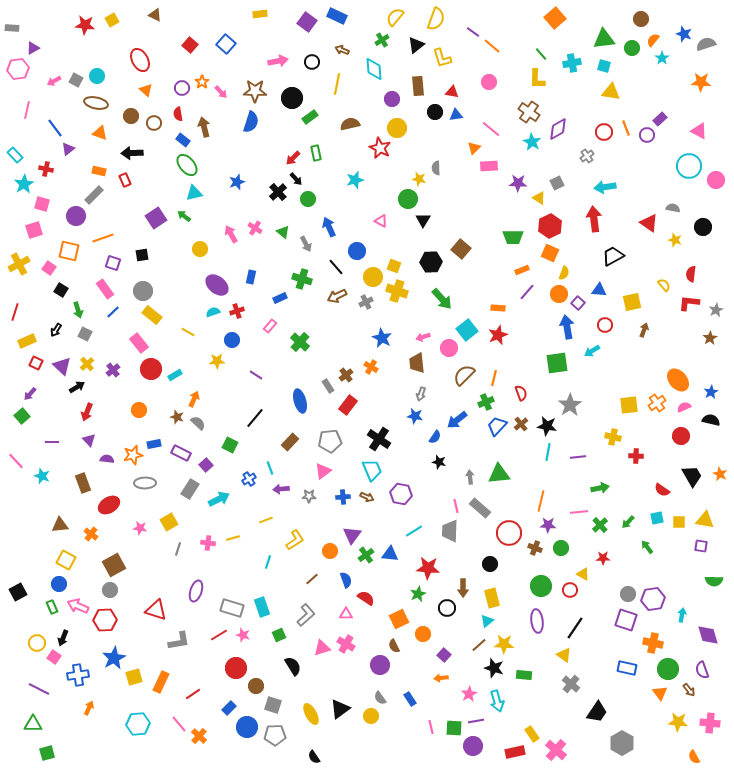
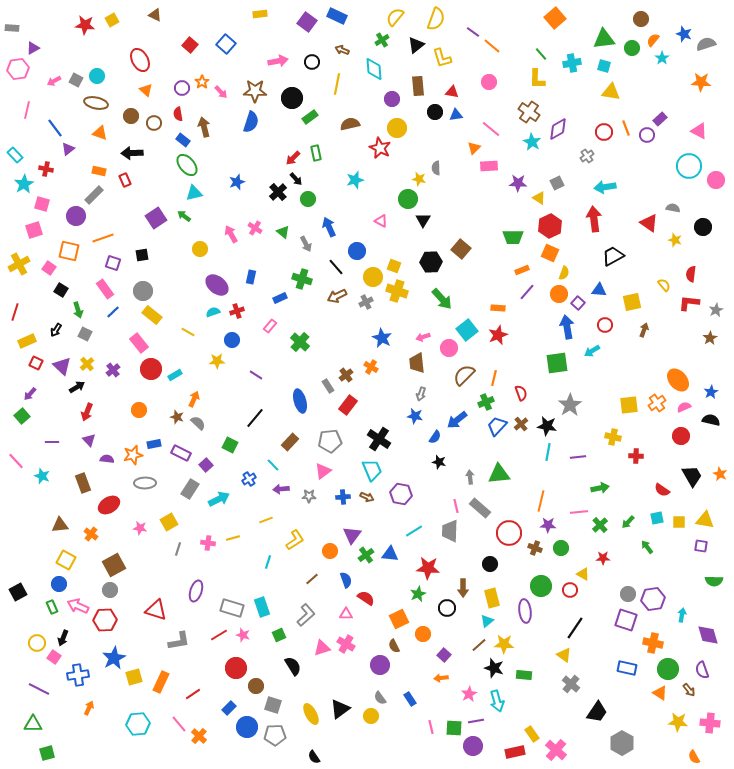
cyan line at (270, 468): moved 3 px right, 3 px up; rotated 24 degrees counterclockwise
purple ellipse at (537, 621): moved 12 px left, 10 px up
orange triangle at (660, 693): rotated 21 degrees counterclockwise
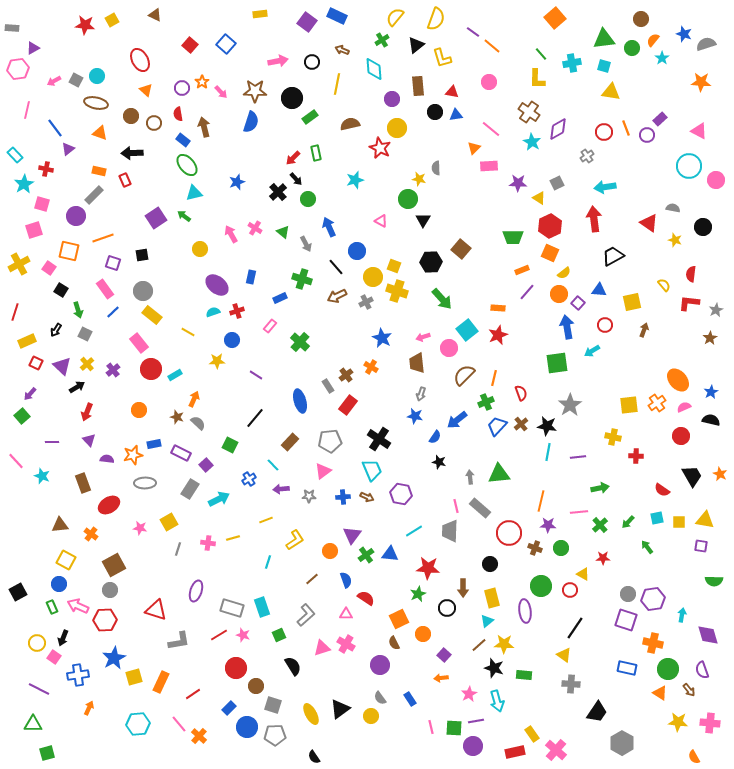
yellow semicircle at (564, 273): rotated 32 degrees clockwise
brown semicircle at (394, 646): moved 3 px up
gray cross at (571, 684): rotated 36 degrees counterclockwise
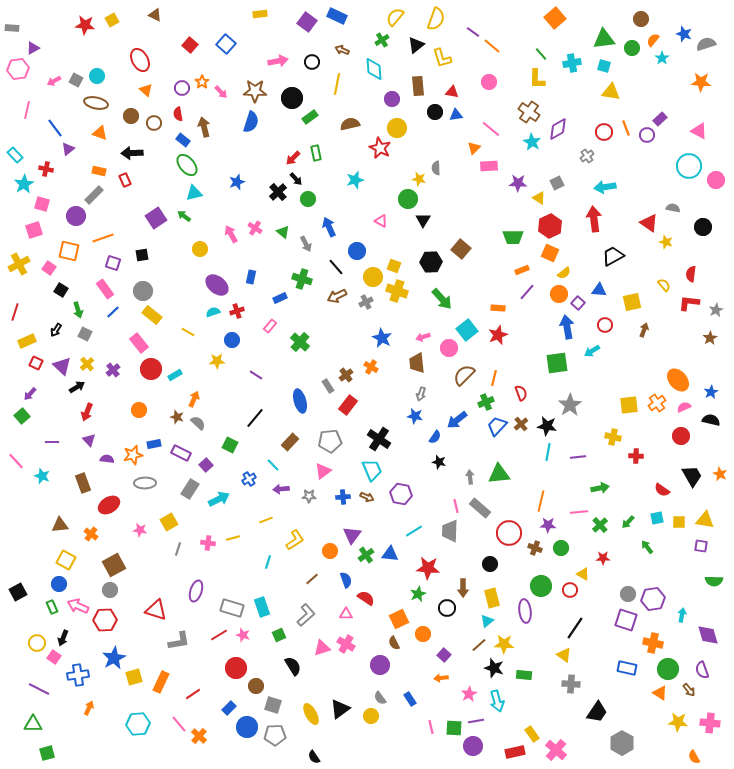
yellow star at (675, 240): moved 9 px left, 2 px down
pink star at (140, 528): moved 2 px down
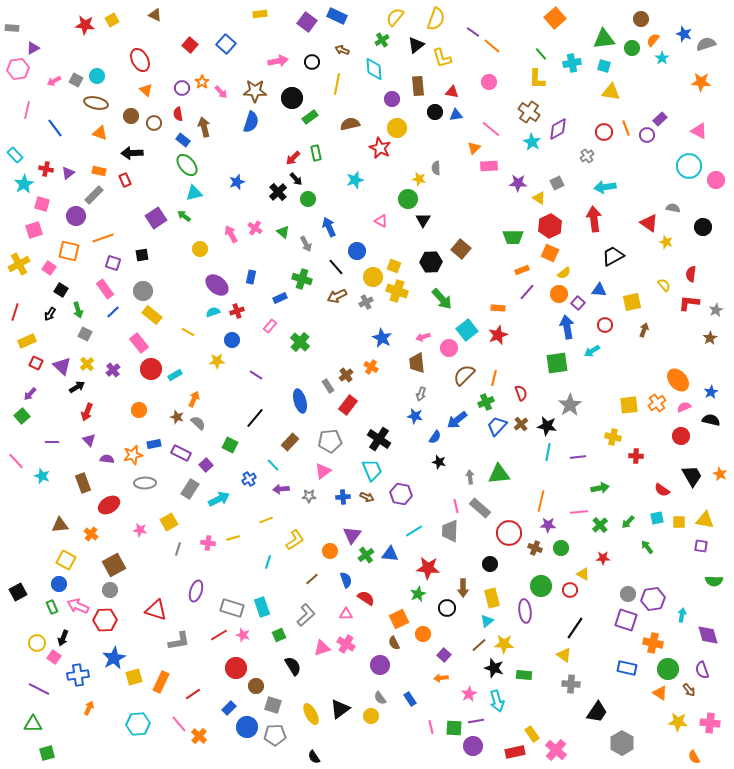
purple triangle at (68, 149): moved 24 px down
black arrow at (56, 330): moved 6 px left, 16 px up
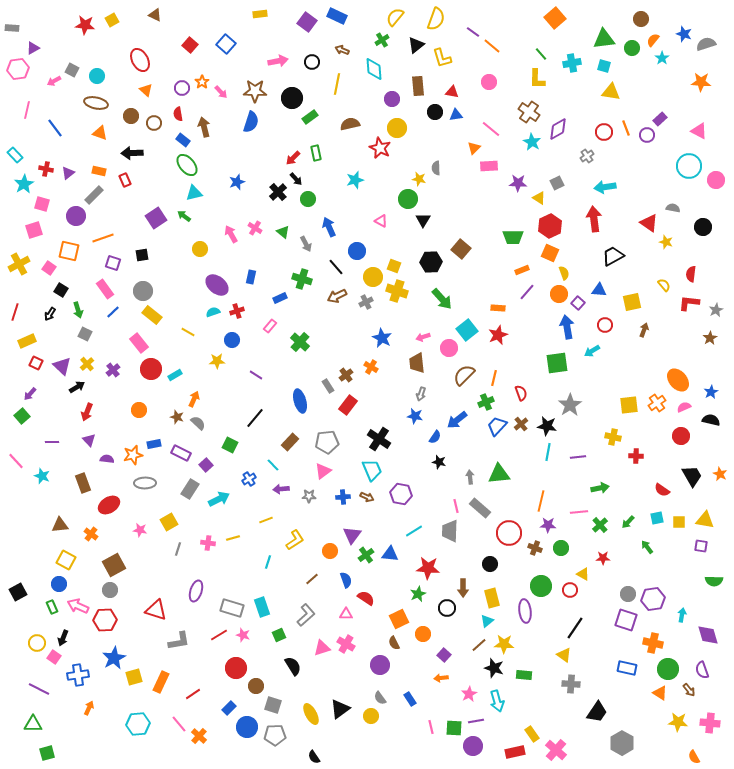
gray square at (76, 80): moved 4 px left, 10 px up
yellow semicircle at (564, 273): rotated 72 degrees counterclockwise
gray pentagon at (330, 441): moved 3 px left, 1 px down
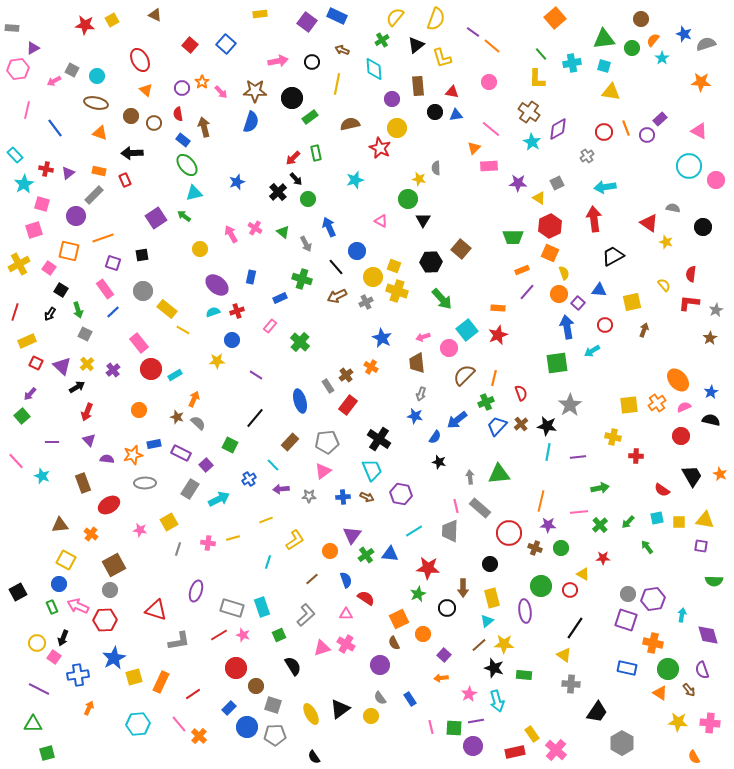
yellow rectangle at (152, 315): moved 15 px right, 6 px up
yellow line at (188, 332): moved 5 px left, 2 px up
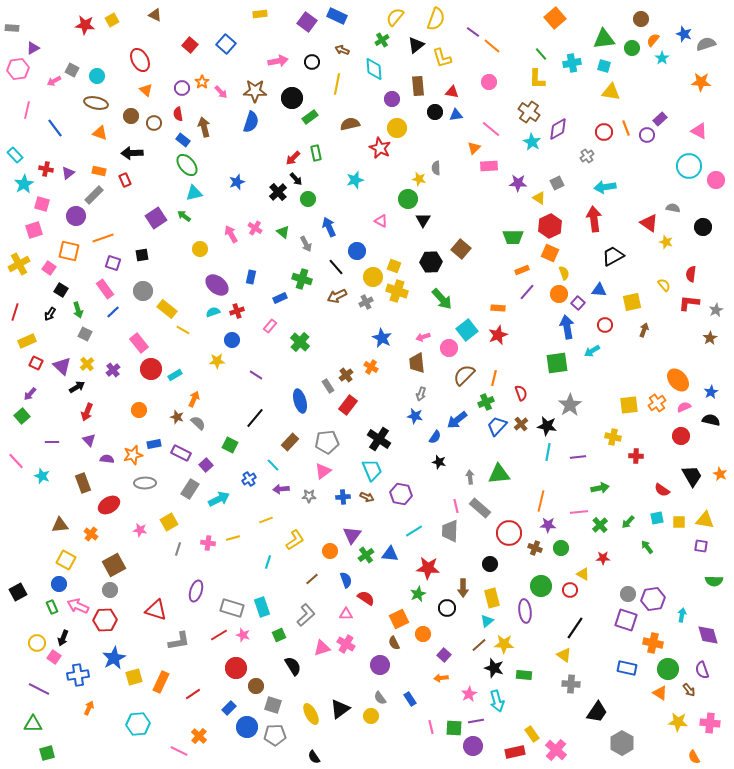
pink line at (179, 724): moved 27 px down; rotated 24 degrees counterclockwise
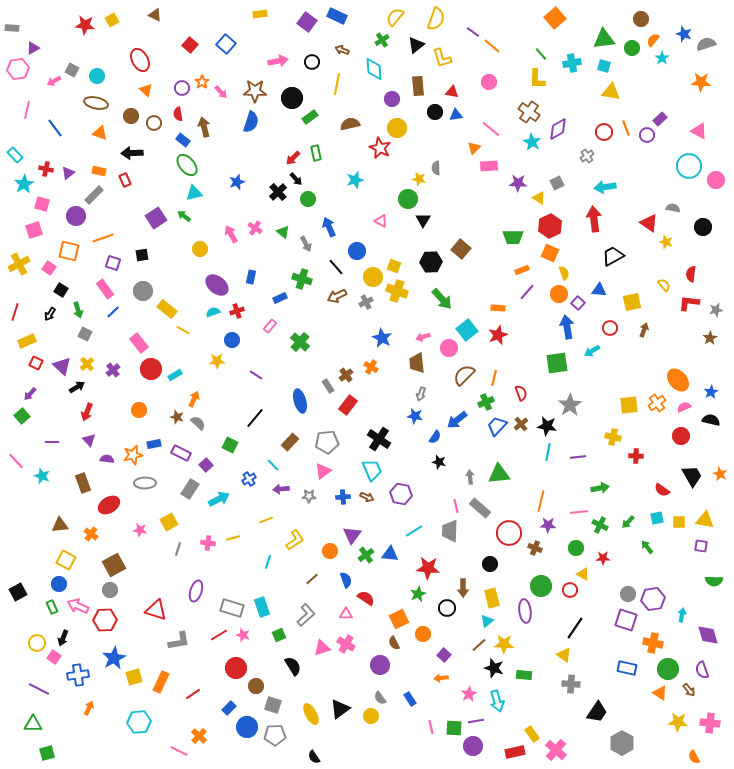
gray star at (716, 310): rotated 16 degrees clockwise
red circle at (605, 325): moved 5 px right, 3 px down
green cross at (600, 525): rotated 21 degrees counterclockwise
green circle at (561, 548): moved 15 px right
cyan hexagon at (138, 724): moved 1 px right, 2 px up
